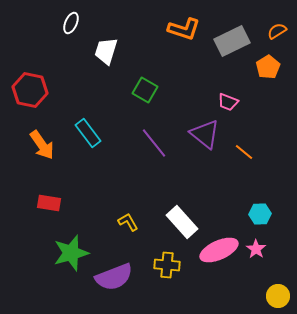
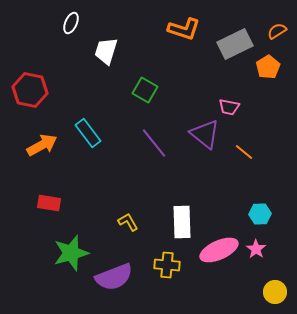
gray rectangle: moved 3 px right, 3 px down
pink trapezoid: moved 1 px right, 5 px down; rotated 10 degrees counterclockwise
orange arrow: rotated 84 degrees counterclockwise
white rectangle: rotated 40 degrees clockwise
yellow circle: moved 3 px left, 4 px up
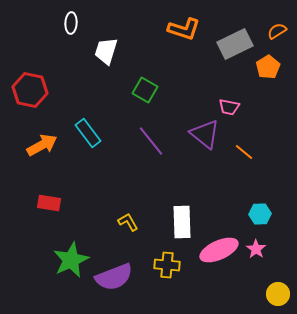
white ellipse: rotated 20 degrees counterclockwise
purple line: moved 3 px left, 2 px up
green star: moved 7 px down; rotated 9 degrees counterclockwise
yellow circle: moved 3 px right, 2 px down
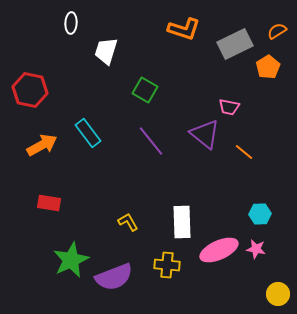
pink star: rotated 24 degrees counterclockwise
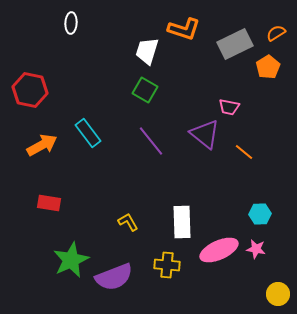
orange semicircle: moved 1 px left, 2 px down
white trapezoid: moved 41 px right
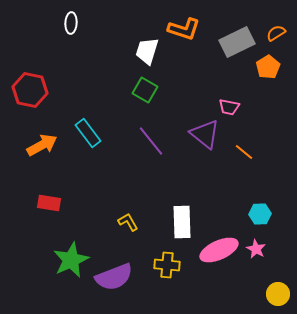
gray rectangle: moved 2 px right, 2 px up
pink star: rotated 18 degrees clockwise
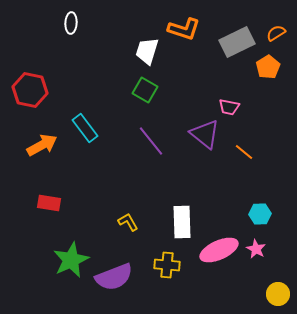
cyan rectangle: moved 3 px left, 5 px up
